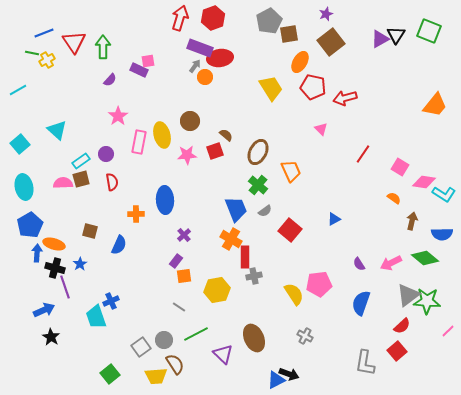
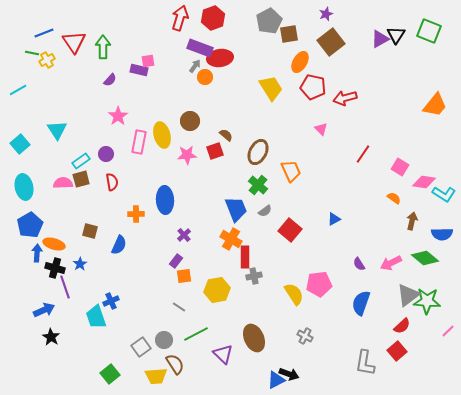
purple rectangle at (139, 70): rotated 12 degrees counterclockwise
cyan triangle at (57, 130): rotated 15 degrees clockwise
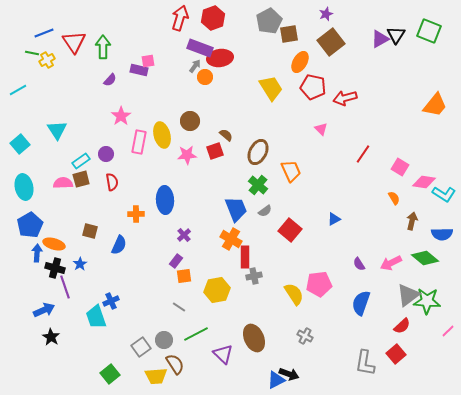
pink star at (118, 116): moved 3 px right
orange semicircle at (394, 198): rotated 24 degrees clockwise
red square at (397, 351): moved 1 px left, 3 px down
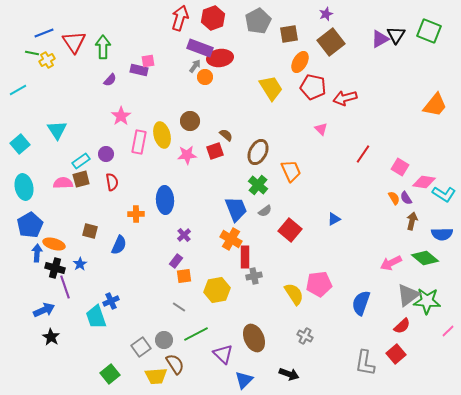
gray pentagon at (269, 21): moved 11 px left
purple semicircle at (359, 264): moved 47 px right, 66 px up
blue triangle at (276, 380): moved 32 px left; rotated 18 degrees counterclockwise
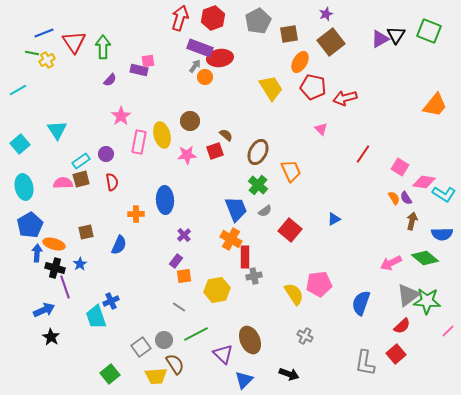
brown square at (90, 231): moved 4 px left, 1 px down; rotated 28 degrees counterclockwise
brown ellipse at (254, 338): moved 4 px left, 2 px down
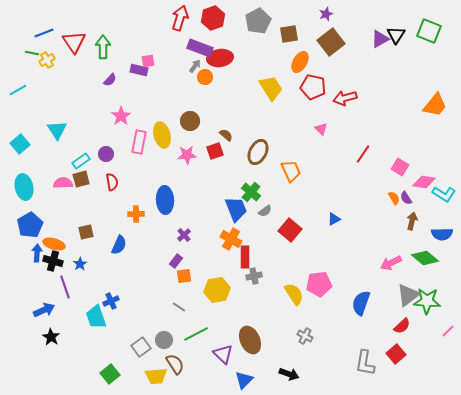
green cross at (258, 185): moved 7 px left, 7 px down
black cross at (55, 268): moved 2 px left, 7 px up
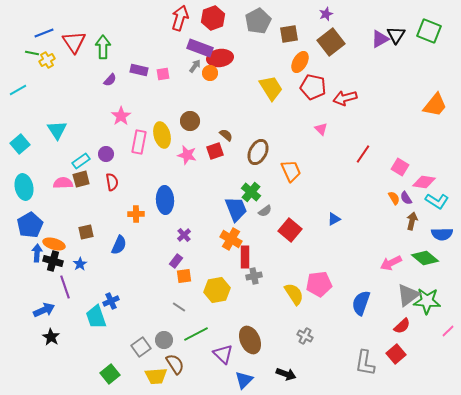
pink square at (148, 61): moved 15 px right, 13 px down
orange circle at (205, 77): moved 5 px right, 4 px up
pink star at (187, 155): rotated 18 degrees clockwise
cyan L-shape at (444, 194): moved 7 px left, 7 px down
black arrow at (289, 374): moved 3 px left
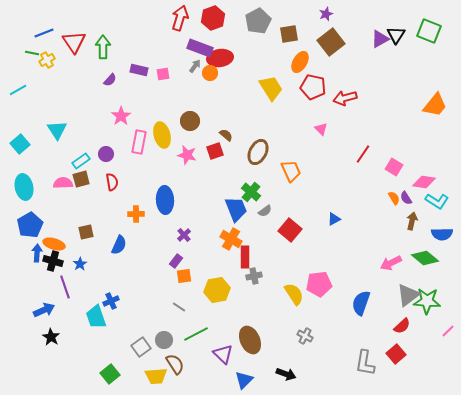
pink square at (400, 167): moved 6 px left
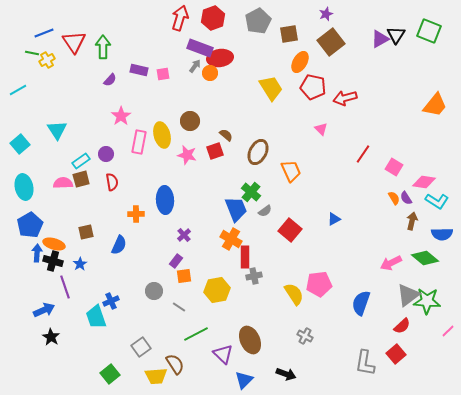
gray circle at (164, 340): moved 10 px left, 49 px up
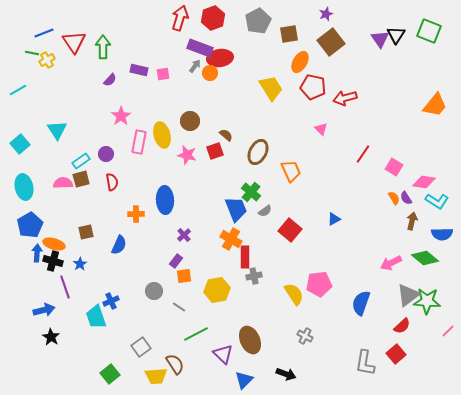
purple triangle at (380, 39): rotated 36 degrees counterclockwise
blue arrow at (44, 310): rotated 10 degrees clockwise
